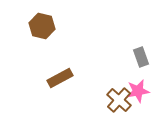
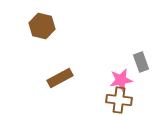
gray rectangle: moved 5 px down
pink star: moved 17 px left, 11 px up
brown cross: rotated 35 degrees counterclockwise
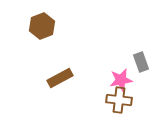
brown hexagon: rotated 25 degrees clockwise
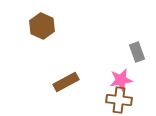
brown hexagon: rotated 15 degrees counterclockwise
gray rectangle: moved 4 px left, 10 px up
brown rectangle: moved 6 px right, 4 px down
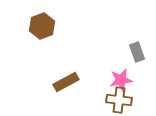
brown hexagon: rotated 15 degrees clockwise
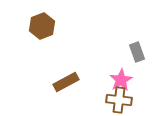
pink star: rotated 20 degrees counterclockwise
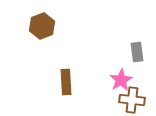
gray rectangle: rotated 12 degrees clockwise
brown rectangle: rotated 65 degrees counterclockwise
brown cross: moved 13 px right
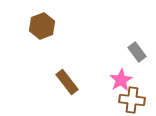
gray rectangle: rotated 30 degrees counterclockwise
brown rectangle: moved 1 px right; rotated 35 degrees counterclockwise
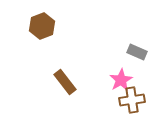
gray rectangle: rotated 30 degrees counterclockwise
brown rectangle: moved 2 px left
brown cross: rotated 15 degrees counterclockwise
